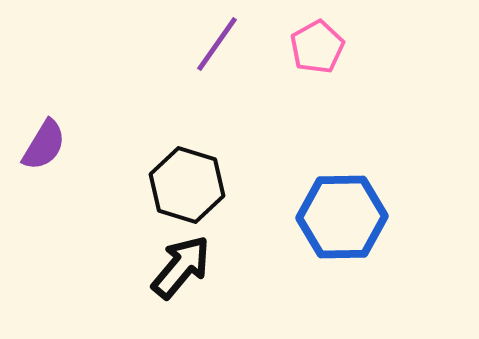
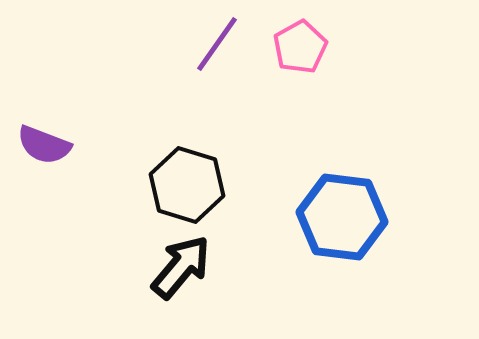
pink pentagon: moved 17 px left
purple semicircle: rotated 80 degrees clockwise
blue hexagon: rotated 8 degrees clockwise
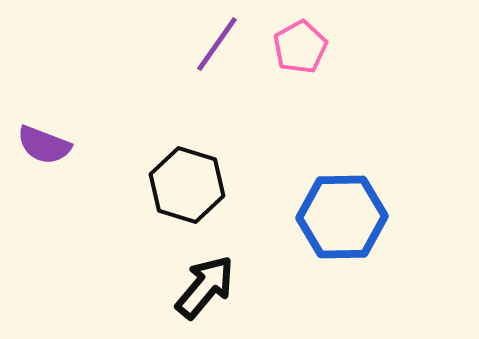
blue hexagon: rotated 8 degrees counterclockwise
black arrow: moved 24 px right, 20 px down
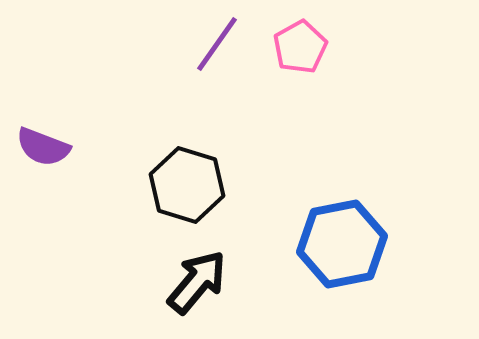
purple semicircle: moved 1 px left, 2 px down
blue hexagon: moved 27 px down; rotated 10 degrees counterclockwise
black arrow: moved 8 px left, 5 px up
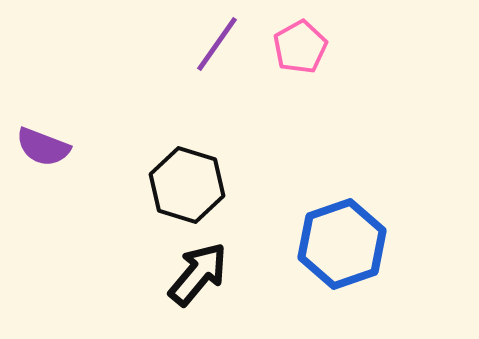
blue hexagon: rotated 8 degrees counterclockwise
black arrow: moved 1 px right, 8 px up
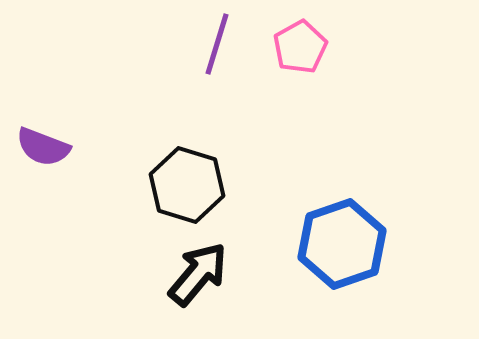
purple line: rotated 18 degrees counterclockwise
